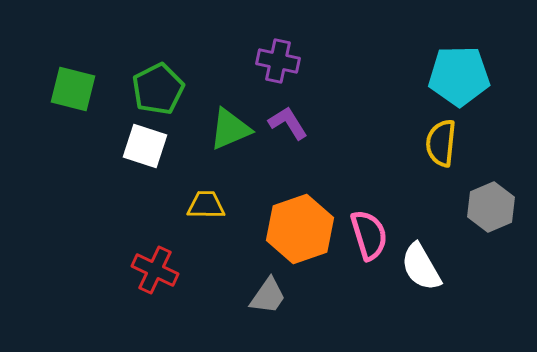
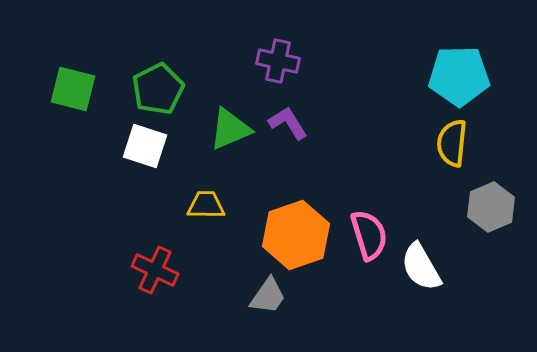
yellow semicircle: moved 11 px right
orange hexagon: moved 4 px left, 6 px down
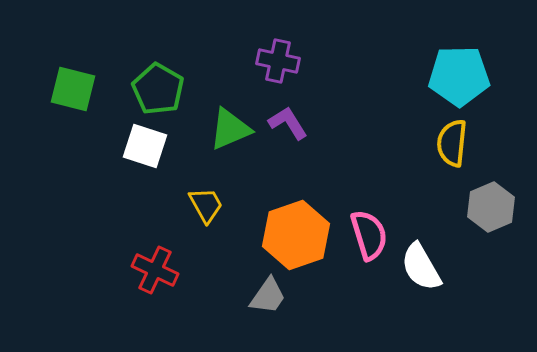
green pentagon: rotated 15 degrees counterclockwise
yellow trapezoid: rotated 60 degrees clockwise
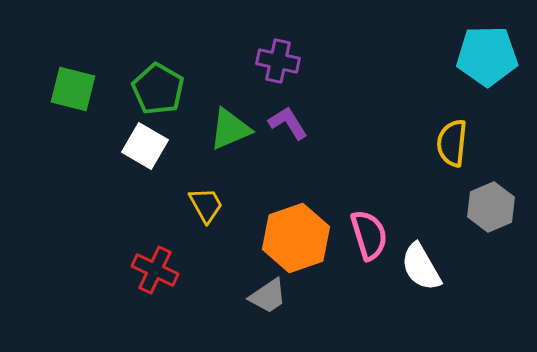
cyan pentagon: moved 28 px right, 20 px up
white square: rotated 12 degrees clockwise
orange hexagon: moved 3 px down
gray trapezoid: rotated 21 degrees clockwise
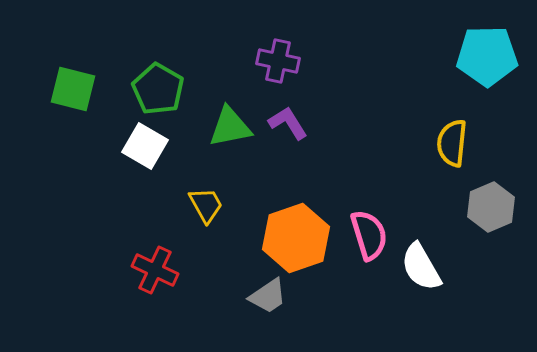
green triangle: moved 2 px up; rotated 12 degrees clockwise
